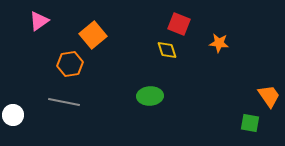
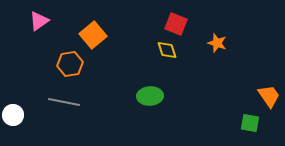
red square: moved 3 px left
orange star: moved 2 px left; rotated 12 degrees clockwise
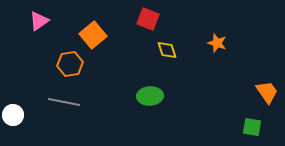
red square: moved 28 px left, 5 px up
orange trapezoid: moved 2 px left, 4 px up
green square: moved 2 px right, 4 px down
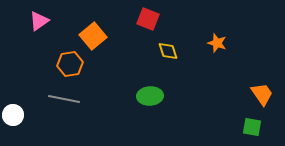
orange square: moved 1 px down
yellow diamond: moved 1 px right, 1 px down
orange trapezoid: moved 5 px left, 2 px down
gray line: moved 3 px up
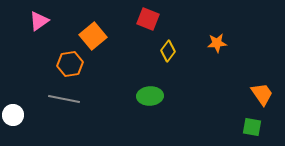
orange star: rotated 24 degrees counterclockwise
yellow diamond: rotated 55 degrees clockwise
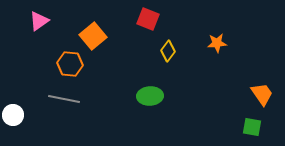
orange hexagon: rotated 15 degrees clockwise
